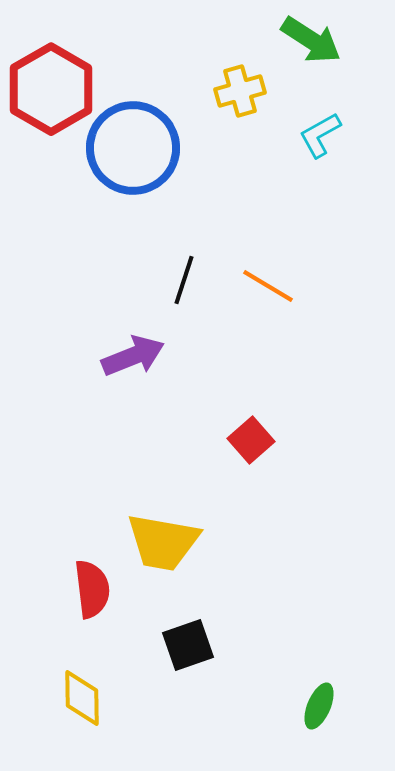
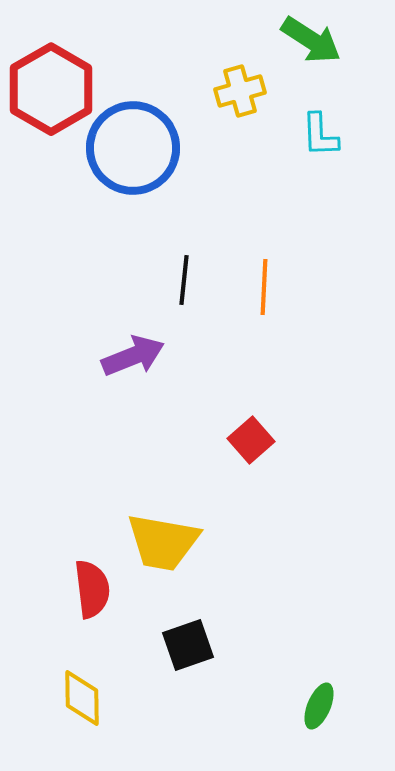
cyan L-shape: rotated 63 degrees counterclockwise
black line: rotated 12 degrees counterclockwise
orange line: moved 4 px left, 1 px down; rotated 62 degrees clockwise
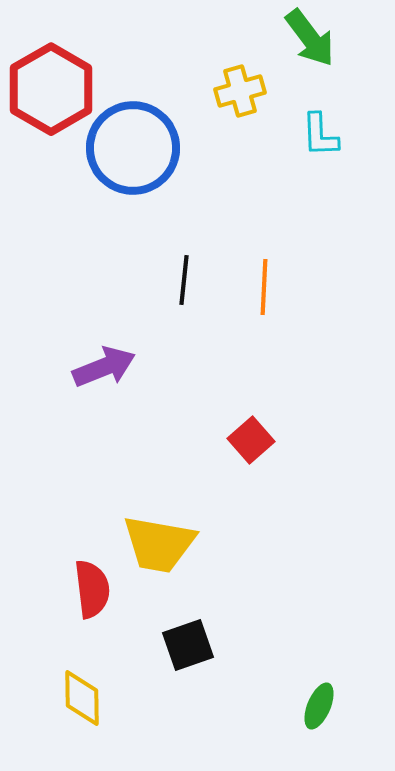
green arrow: moved 1 px left, 2 px up; rotated 20 degrees clockwise
purple arrow: moved 29 px left, 11 px down
yellow trapezoid: moved 4 px left, 2 px down
